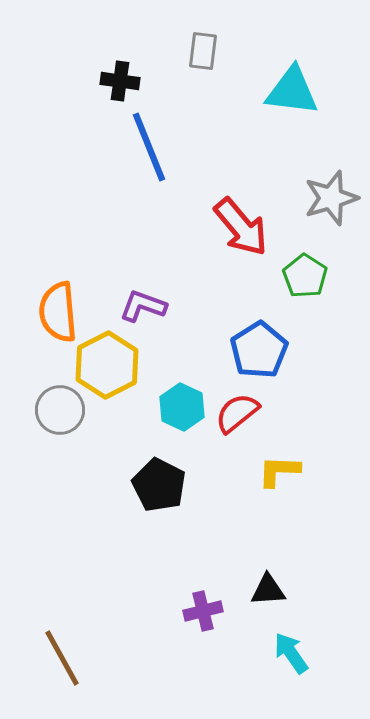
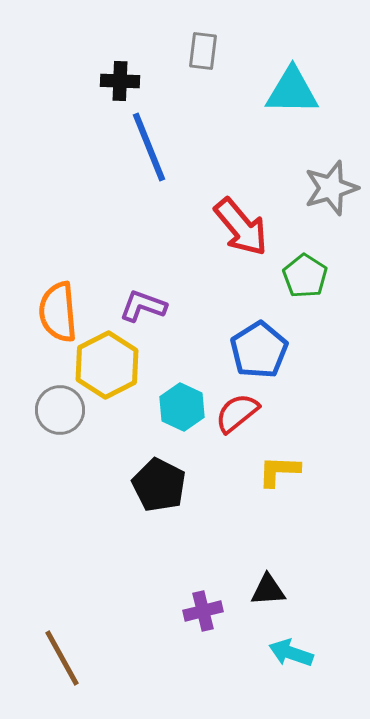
black cross: rotated 6 degrees counterclockwise
cyan triangle: rotated 6 degrees counterclockwise
gray star: moved 10 px up
cyan arrow: rotated 36 degrees counterclockwise
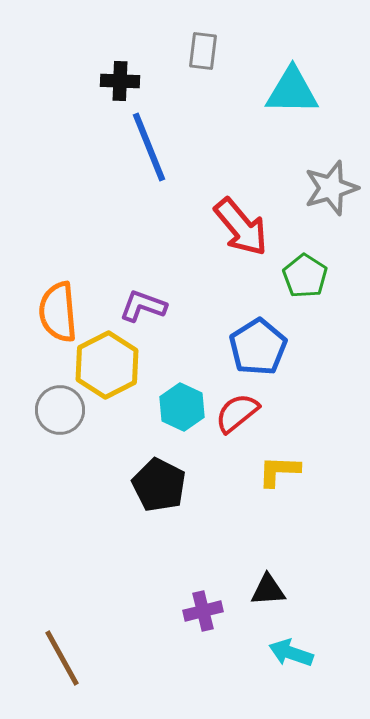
blue pentagon: moved 1 px left, 3 px up
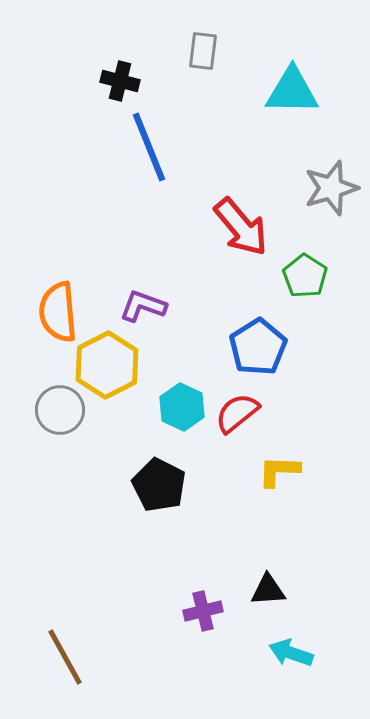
black cross: rotated 12 degrees clockwise
brown line: moved 3 px right, 1 px up
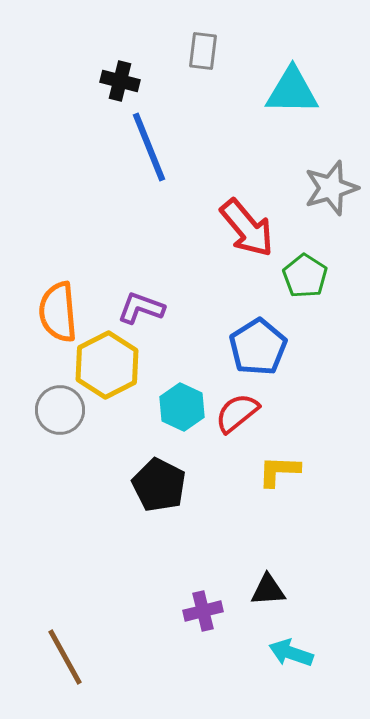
red arrow: moved 6 px right, 1 px down
purple L-shape: moved 2 px left, 2 px down
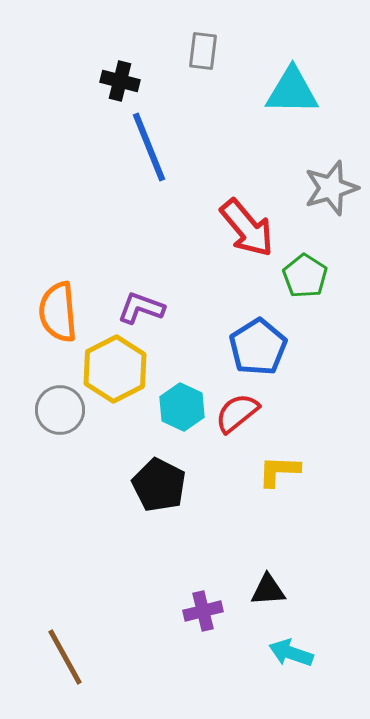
yellow hexagon: moved 8 px right, 4 px down
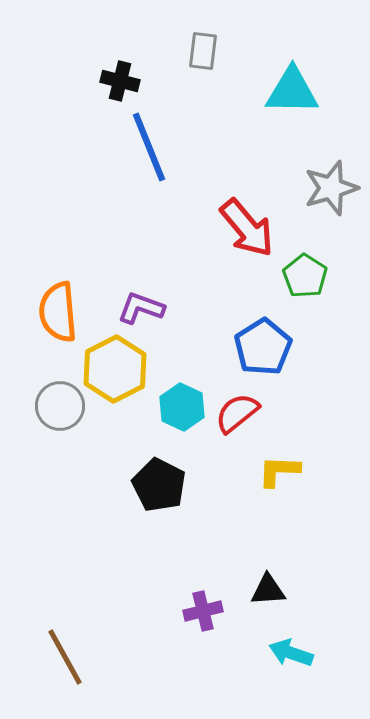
blue pentagon: moved 5 px right
gray circle: moved 4 px up
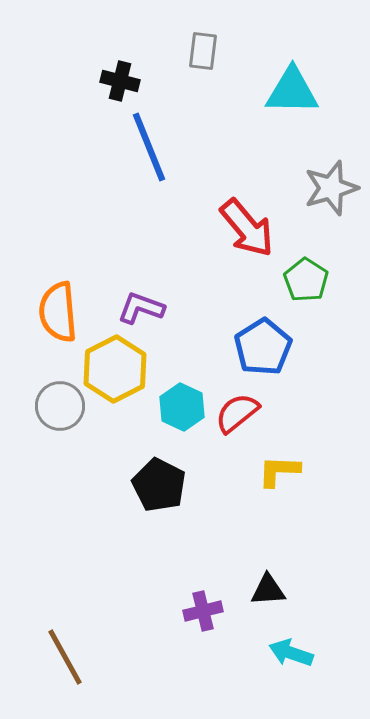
green pentagon: moved 1 px right, 4 px down
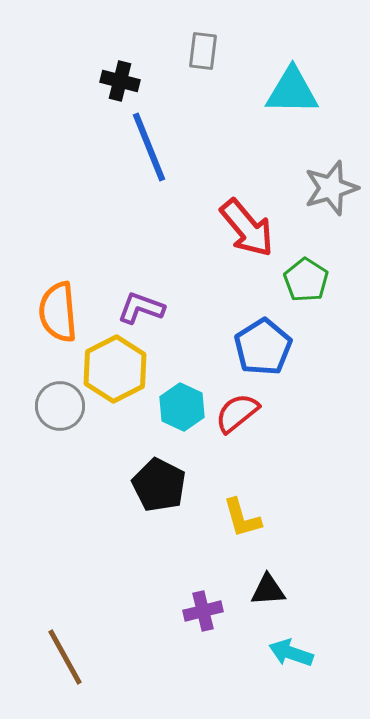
yellow L-shape: moved 37 px left, 47 px down; rotated 108 degrees counterclockwise
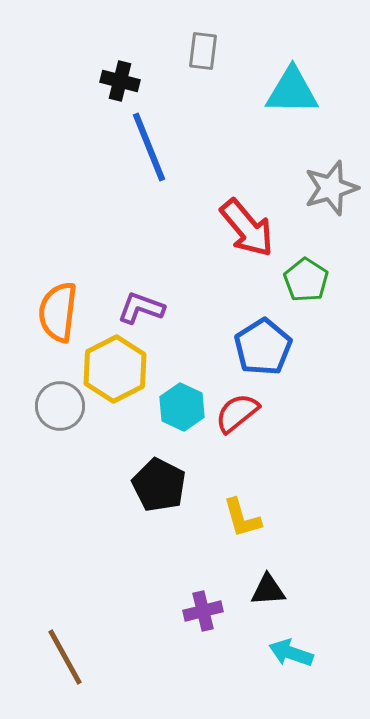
orange semicircle: rotated 12 degrees clockwise
